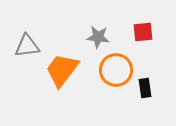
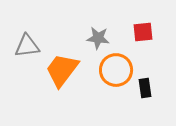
gray star: moved 1 px down
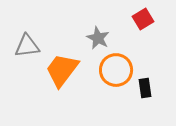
red square: moved 13 px up; rotated 25 degrees counterclockwise
gray star: rotated 20 degrees clockwise
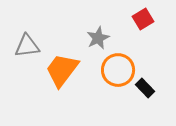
gray star: rotated 20 degrees clockwise
orange circle: moved 2 px right
black rectangle: rotated 36 degrees counterclockwise
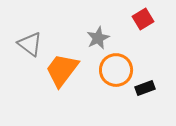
gray triangle: moved 3 px right, 2 px up; rotated 44 degrees clockwise
orange circle: moved 2 px left
black rectangle: rotated 66 degrees counterclockwise
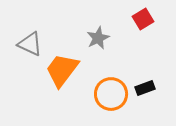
gray triangle: rotated 12 degrees counterclockwise
orange circle: moved 5 px left, 24 px down
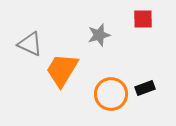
red square: rotated 30 degrees clockwise
gray star: moved 1 px right, 3 px up; rotated 10 degrees clockwise
orange trapezoid: rotated 6 degrees counterclockwise
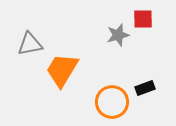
gray star: moved 19 px right
gray triangle: rotated 36 degrees counterclockwise
orange circle: moved 1 px right, 8 px down
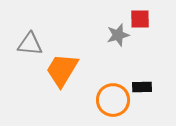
red square: moved 3 px left
gray triangle: rotated 16 degrees clockwise
black rectangle: moved 3 px left, 1 px up; rotated 18 degrees clockwise
orange circle: moved 1 px right, 2 px up
